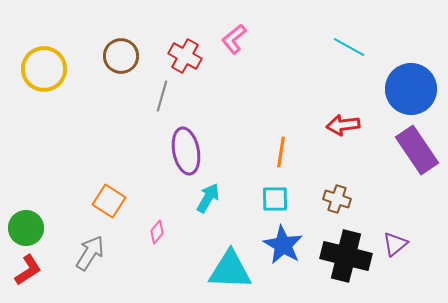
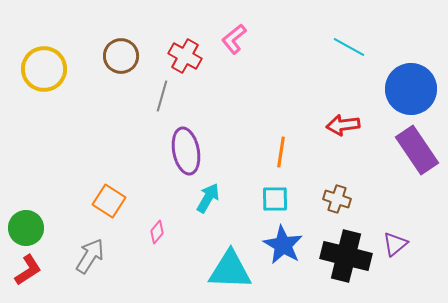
gray arrow: moved 3 px down
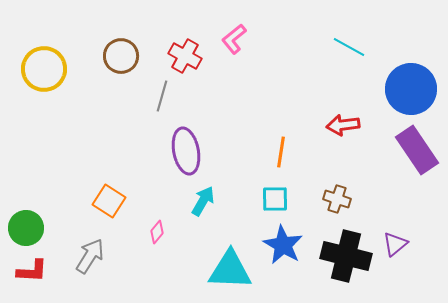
cyan arrow: moved 5 px left, 3 px down
red L-shape: moved 4 px right, 1 px down; rotated 36 degrees clockwise
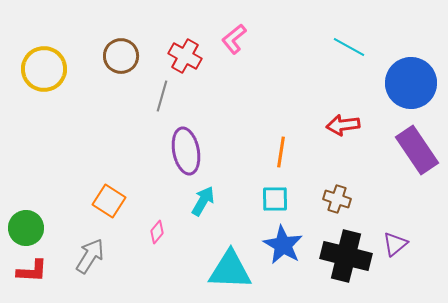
blue circle: moved 6 px up
